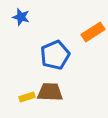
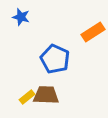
blue pentagon: moved 4 px down; rotated 24 degrees counterclockwise
brown trapezoid: moved 4 px left, 3 px down
yellow rectangle: rotated 21 degrees counterclockwise
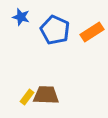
orange rectangle: moved 1 px left
blue pentagon: moved 29 px up
yellow rectangle: rotated 14 degrees counterclockwise
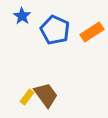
blue star: moved 1 px right, 1 px up; rotated 18 degrees clockwise
brown trapezoid: rotated 52 degrees clockwise
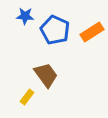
blue star: moved 3 px right; rotated 30 degrees counterclockwise
brown trapezoid: moved 20 px up
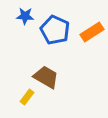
brown trapezoid: moved 2 px down; rotated 24 degrees counterclockwise
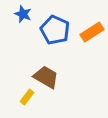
blue star: moved 2 px left, 2 px up; rotated 18 degrees clockwise
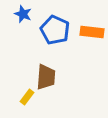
orange rectangle: rotated 40 degrees clockwise
brown trapezoid: rotated 64 degrees clockwise
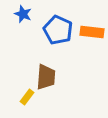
blue pentagon: moved 3 px right
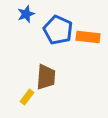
blue star: moved 3 px right; rotated 30 degrees clockwise
orange rectangle: moved 4 px left, 5 px down
